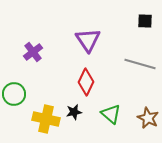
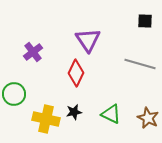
red diamond: moved 10 px left, 9 px up
green triangle: rotated 15 degrees counterclockwise
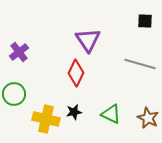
purple cross: moved 14 px left
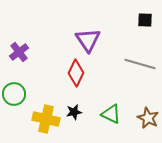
black square: moved 1 px up
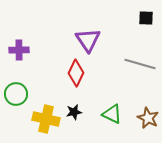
black square: moved 1 px right, 2 px up
purple cross: moved 2 px up; rotated 36 degrees clockwise
green circle: moved 2 px right
green triangle: moved 1 px right
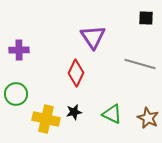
purple triangle: moved 5 px right, 3 px up
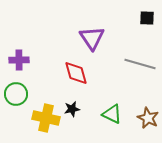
black square: moved 1 px right
purple triangle: moved 1 px left, 1 px down
purple cross: moved 10 px down
red diamond: rotated 40 degrees counterclockwise
black star: moved 2 px left, 3 px up
yellow cross: moved 1 px up
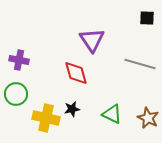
purple triangle: moved 2 px down
purple cross: rotated 12 degrees clockwise
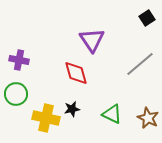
black square: rotated 35 degrees counterclockwise
gray line: rotated 56 degrees counterclockwise
